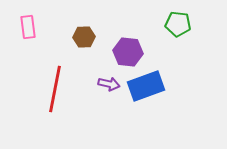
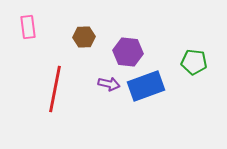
green pentagon: moved 16 px right, 38 px down
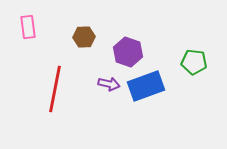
purple hexagon: rotated 12 degrees clockwise
